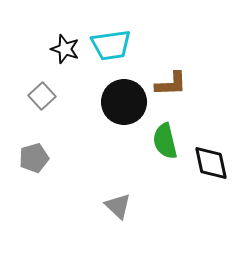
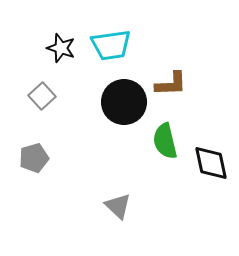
black star: moved 4 px left, 1 px up
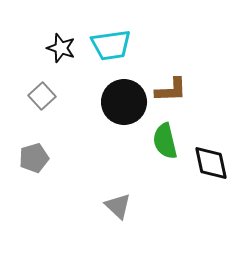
brown L-shape: moved 6 px down
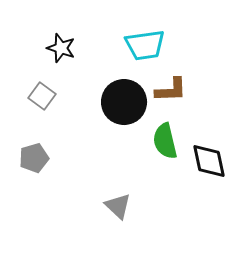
cyan trapezoid: moved 34 px right
gray square: rotated 12 degrees counterclockwise
black diamond: moved 2 px left, 2 px up
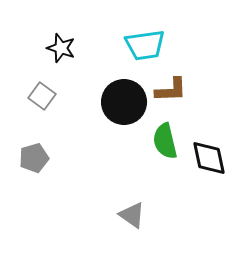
black diamond: moved 3 px up
gray triangle: moved 14 px right, 9 px down; rotated 8 degrees counterclockwise
